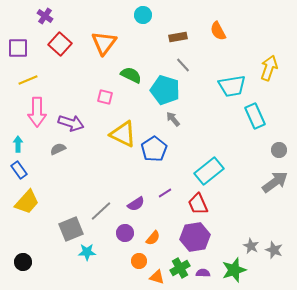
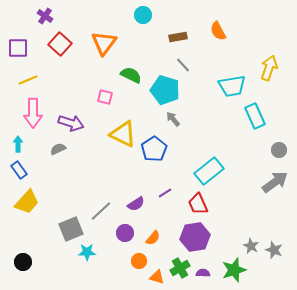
pink arrow at (37, 112): moved 4 px left, 1 px down
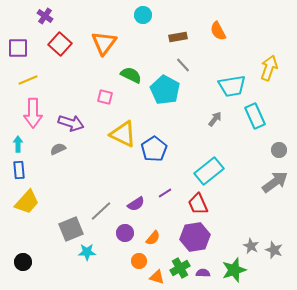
cyan pentagon at (165, 90): rotated 12 degrees clockwise
gray arrow at (173, 119): moved 42 px right; rotated 77 degrees clockwise
blue rectangle at (19, 170): rotated 30 degrees clockwise
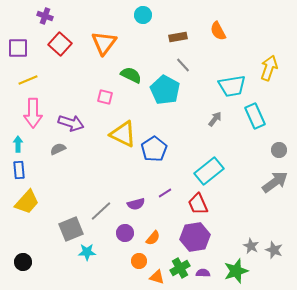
purple cross at (45, 16): rotated 14 degrees counterclockwise
purple semicircle at (136, 204): rotated 18 degrees clockwise
green star at (234, 270): moved 2 px right, 1 px down
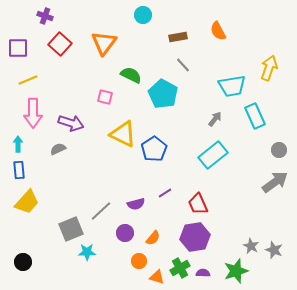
cyan pentagon at (165, 90): moved 2 px left, 4 px down
cyan rectangle at (209, 171): moved 4 px right, 16 px up
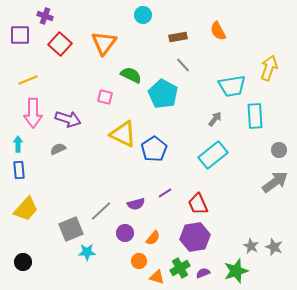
purple square at (18, 48): moved 2 px right, 13 px up
cyan rectangle at (255, 116): rotated 20 degrees clockwise
purple arrow at (71, 123): moved 3 px left, 4 px up
yellow trapezoid at (27, 202): moved 1 px left, 7 px down
gray star at (274, 250): moved 3 px up
purple semicircle at (203, 273): rotated 24 degrees counterclockwise
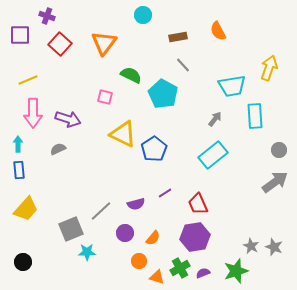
purple cross at (45, 16): moved 2 px right
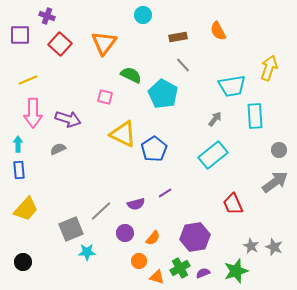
red trapezoid at (198, 204): moved 35 px right
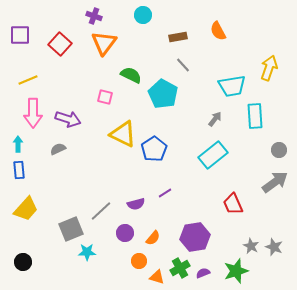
purple cross at (47, 16): moved 47 px right
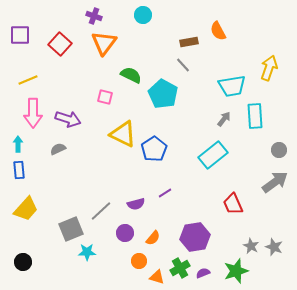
brown rectangle at (178, 37): moved 11 px right, 5 px down
gray arrow at (215, 119): moved 9 px right
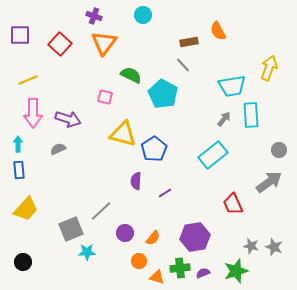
cyan rectangle at (255, 116): moved 4 px left, 1 px up
yellow triangle at (123, 134): rotated 12 degrees counterclockwise
gray arrow at (275, 182): moved 6 px left
purple semicircle at (136, 204): moved 23 px up; rotated 108 degrees clockwise
gray star at (251, 246): rotated 14 degrees counterclockwise
green cross at (180, 268): rotated 24 degrees clockwise
